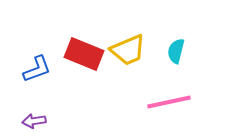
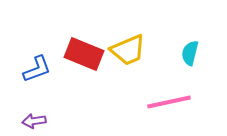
cyan semicircle: moved 14 px right, 2 px down
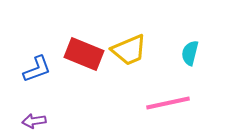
yellow trapezoid: moved 1 px right
pink line: moved 1 px left, 1 px down
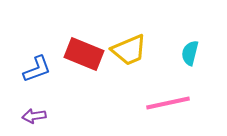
purple arrow: moved 5 px up
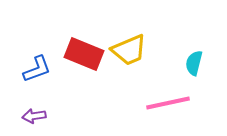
cyan semicircle: moved 4 px right, 10 px down
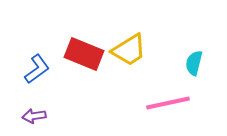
yellow trapezoid: rotated 9 degrees counterclockwise
blue L-shape: rotated 16 degrees counterclockwise
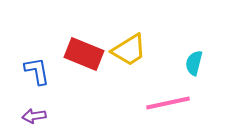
blue L-shape: moved 2 px down; rotated 64 degrees counterclockwise
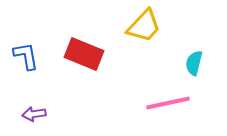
yellow trapezoid: moved 15 px right, 24 px up; rotated 15 degrees counterclockwise
blue L-shape: moved 11 px left, 15 px up
purple arrow: moved 2 px up
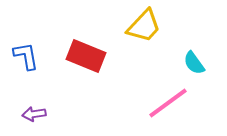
red rectangle: moved 2 px right, 2 px down
cyan semicircle: rotated 50 degrees counterclockwise
pink line: rotated 24 degrees counterclockwise
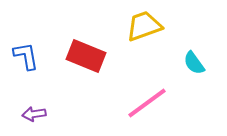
yellow trapezoid: rotated 153 degrees counterclockwise
pink line: moved 21 px left
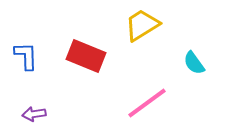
yellow trapezoid: moved 2 px left, 1 px up; rotated 12 degrees counterclockwise
blue L-shape: rotated 8 degrees clockwise
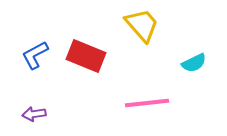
yellow trapezoid: rotated 81 degrees clockwise
blue L-shape: moved 9 px right, 1 px up; rotated 116 degrees counterclockwise
cyan semicircle: rotated 80 degrees counterclockwise
pink line: rotated 30 degrees clockwise
